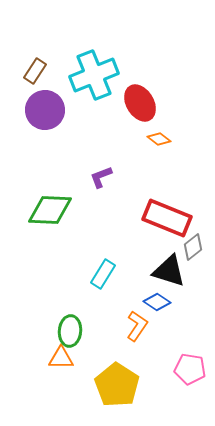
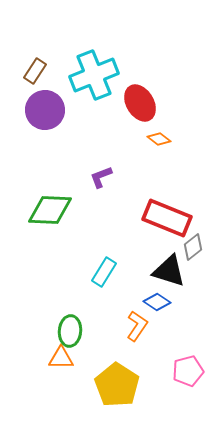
cyan rectangle: moved 1 px right, 2 px up
pink pentagon: moved 2 px left, 2 px down; rotated 24 degrees counterclockwise
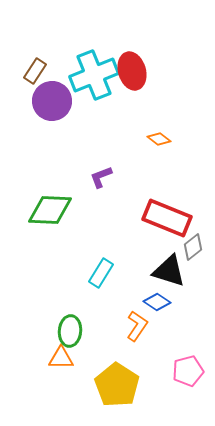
red ellipse: moved 8 px left, 32 px up; rotated 15 degrees clockwise
purple circle: moved 7 px right, 9 px up
cyan rectangle: moved 3 px left, 1 px down
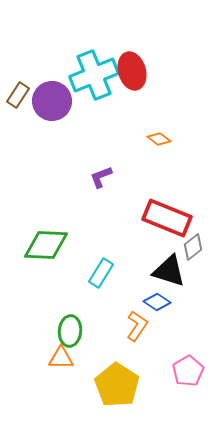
brown rectangle: moved 17 px left, 24 px down
green diamond: moved 4 px left, 35 px down
pink pentagon: rotated 16 degrees counterclockwise
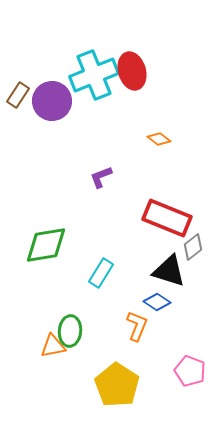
green diamond: rotated 12 degrees counterclockwise
orange L-shape: rotated 12 degrees counterclockwise
orange triangle: moved 8 px left, 12 px up; rotated 12 degrees counterclockwise
pink pentagon: moved 2 px right; rotated 20 degrees counterclockwise
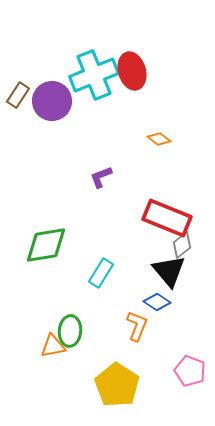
gray diamond: moved 11 px left, 2 px up
black triangle: rotated 33 degrees clockwise
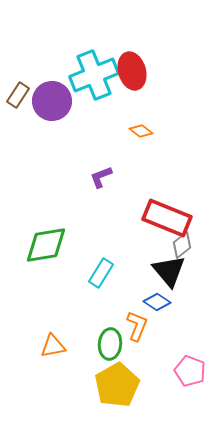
orange diamond: moved 18 px left, 8 px up
green ellipse: moved 40 px right, 13 px down
yellow pentagon: rotated 9 degrees clockwise
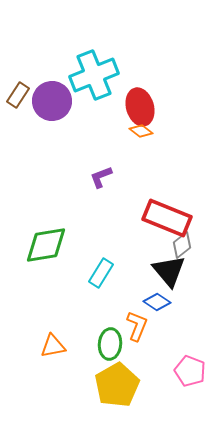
red ellipse: moved 8 px right, 36 px down
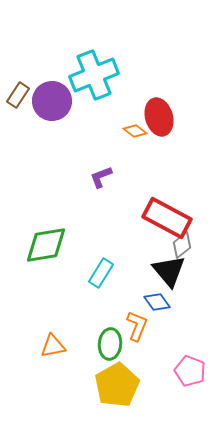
red ellipse: moved 19 px right, 10 px down
orange diamond: moved 6 px left
red rectangle: rotated 6 degrees clockwise
blue diamond: rotated 20 degrees clockwise
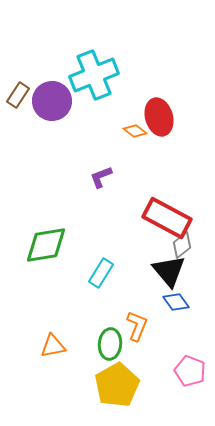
blue diamond: moved 19 px right
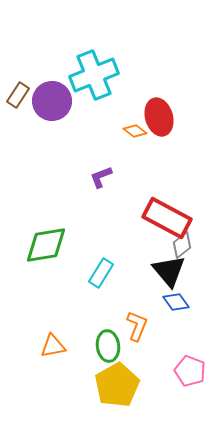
green ellipse: moved 2 px left, 2 px down; rotated 12 degrees counterclockwise
